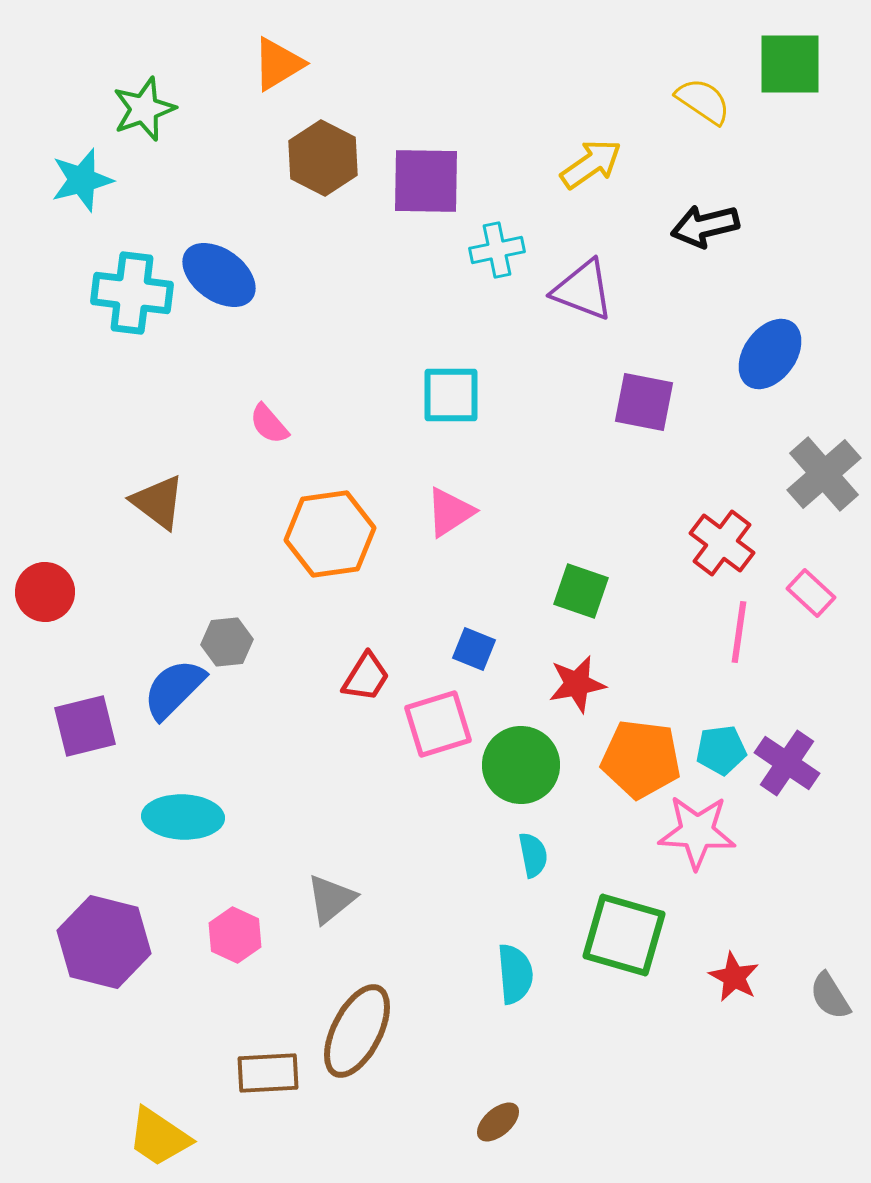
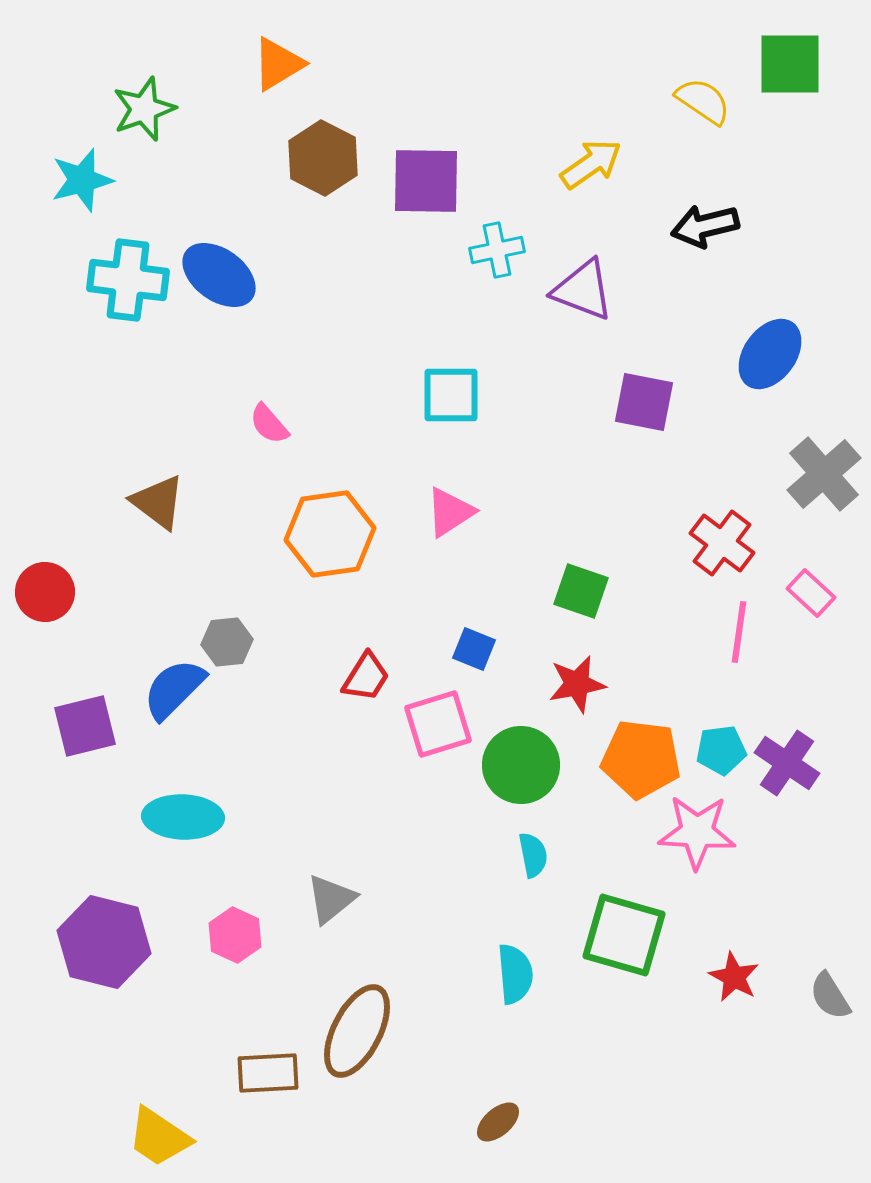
cyan cross at (132, 293): moved 4 px left, 13 px up
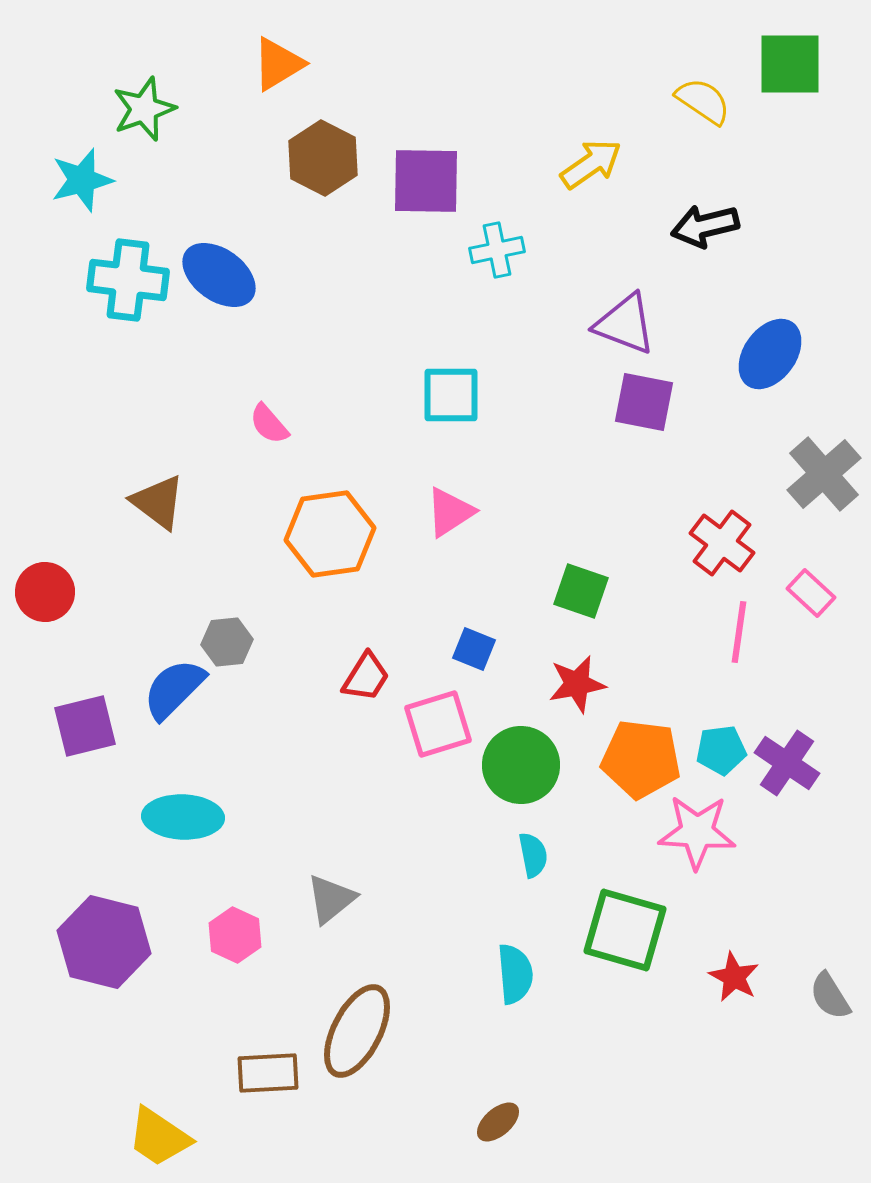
purple triangle at (583, 290): moved 42 px right, 34 px down
green square at (624, 935): moved 1 px right, 5 px up
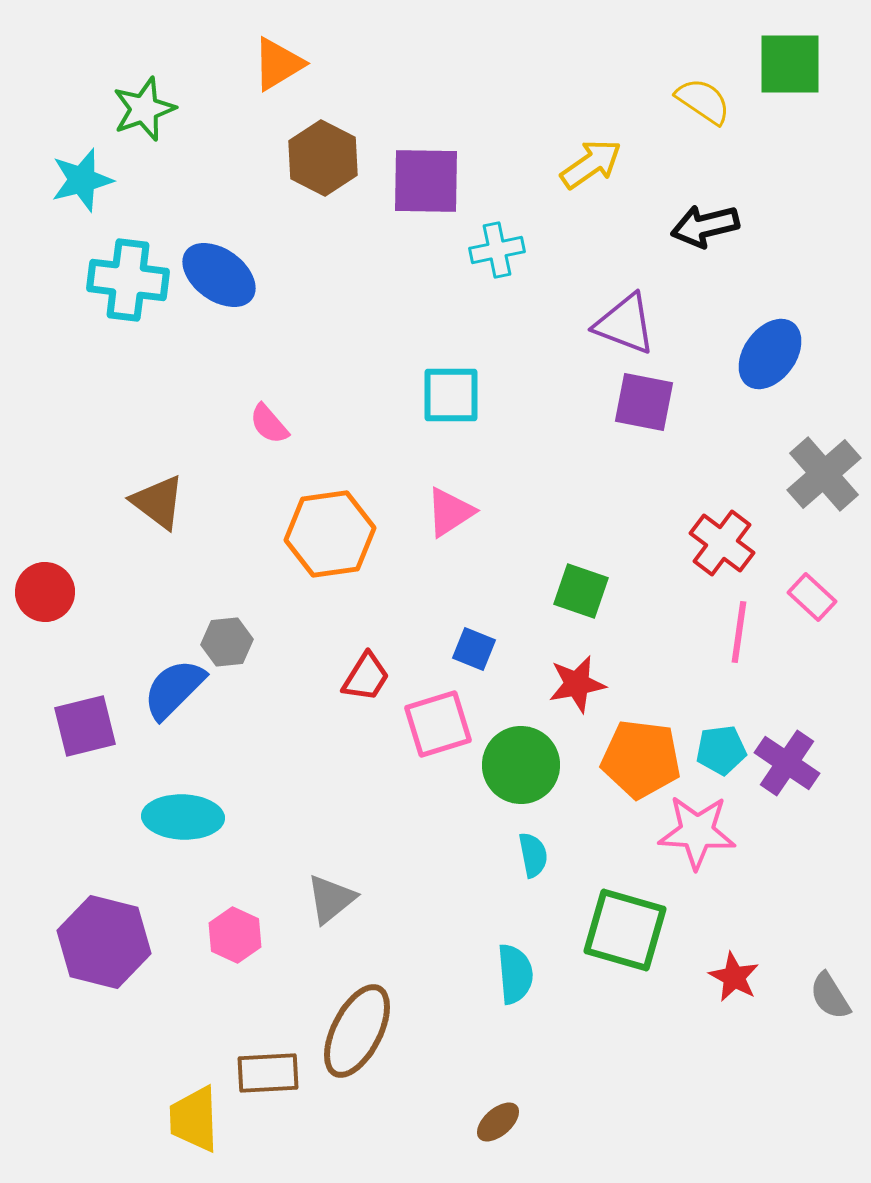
pink rectangle at (811, 593): moved 1 px right, 4 px down
yellow trapezoid at (159, 1137): moved 35 px right, 18 px up; rotated 54 degrees clockwise
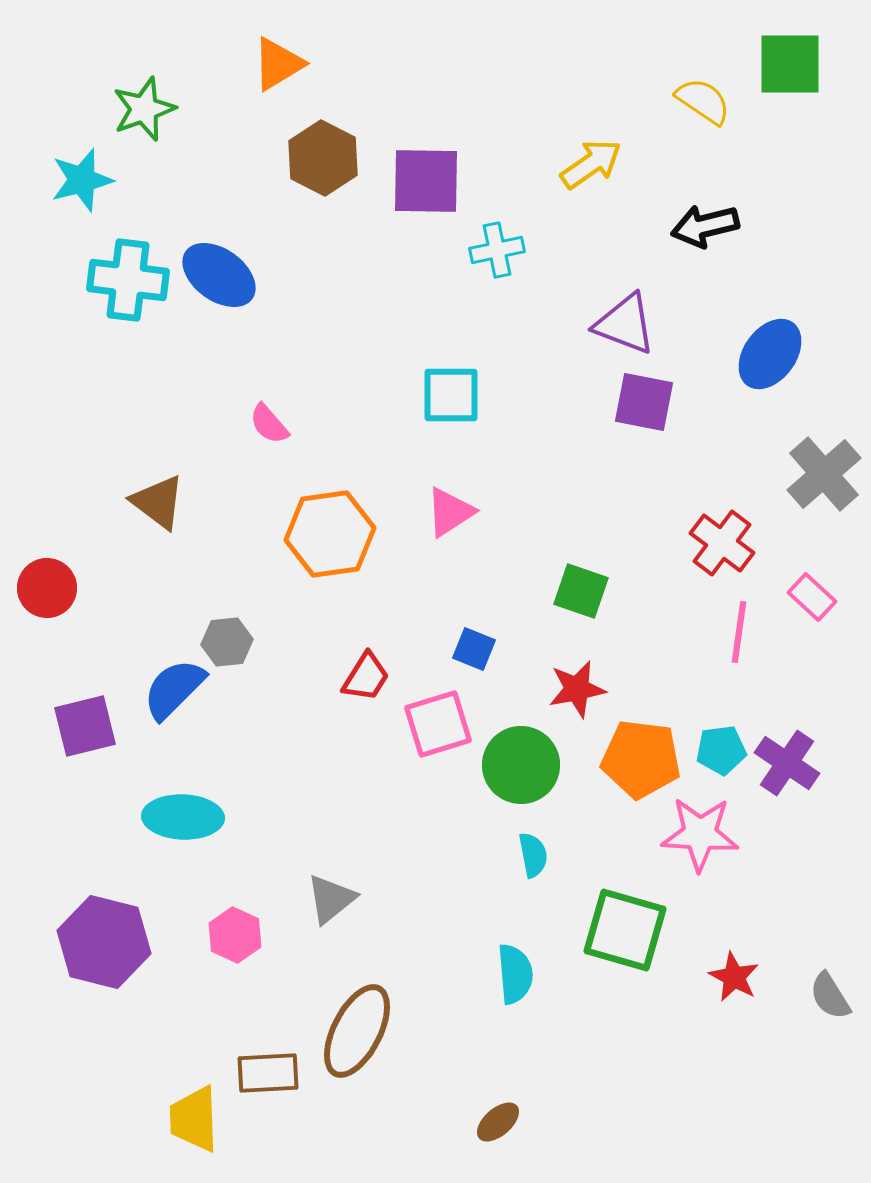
red circle at (45, 592): moved 2 px right, 4 px up
red star at (577, 684): moved 5 px down
pink star at (697, 832): moved 3 px right, 2 px down
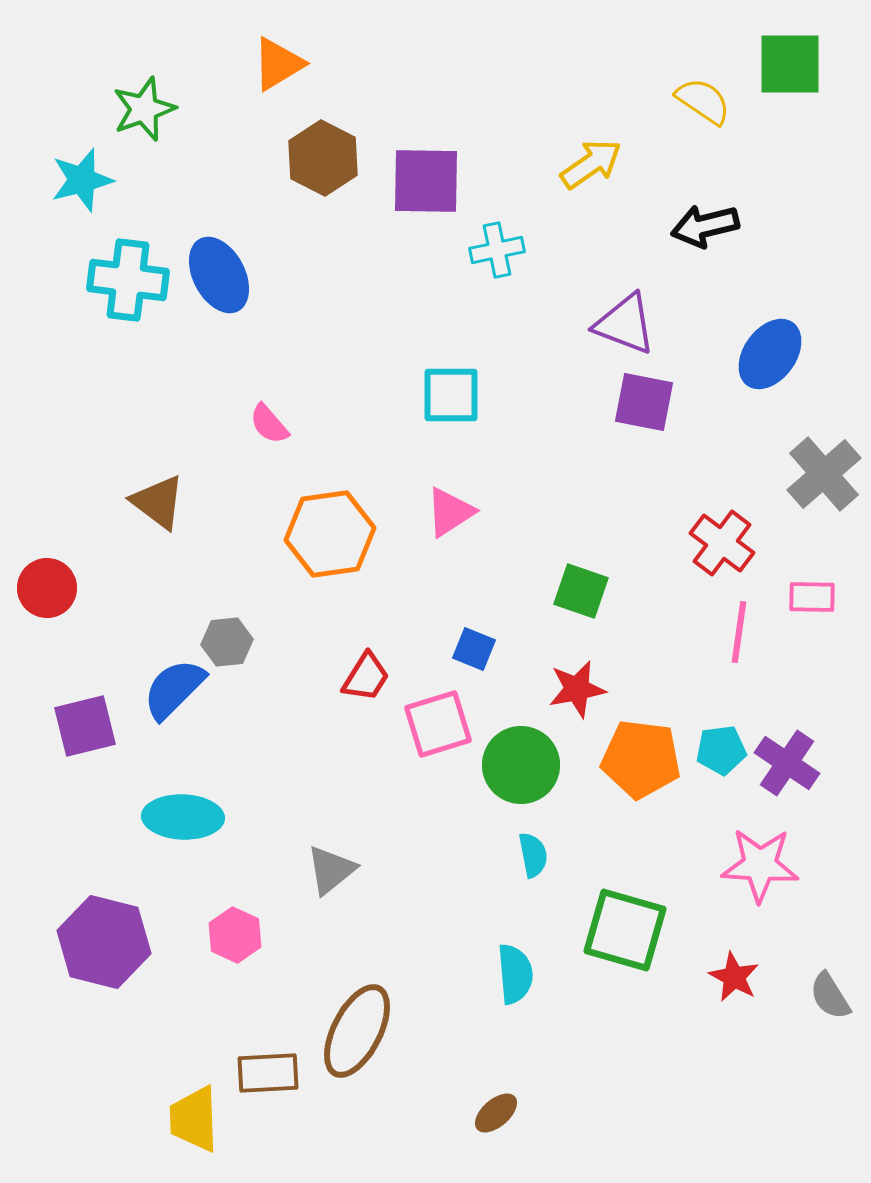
blue ellipse at (219, 275): rotated 26 degrees clockwise
pink rectangle at (812, 597): rotated 42 degrees counterclockwise
pink star at (700, 834): moved 60 px right, 31 px down
gray triangle at (331, 899): moved 29 px up
brown ellipse at (498, 1122): moved 2 px left, 9 px up
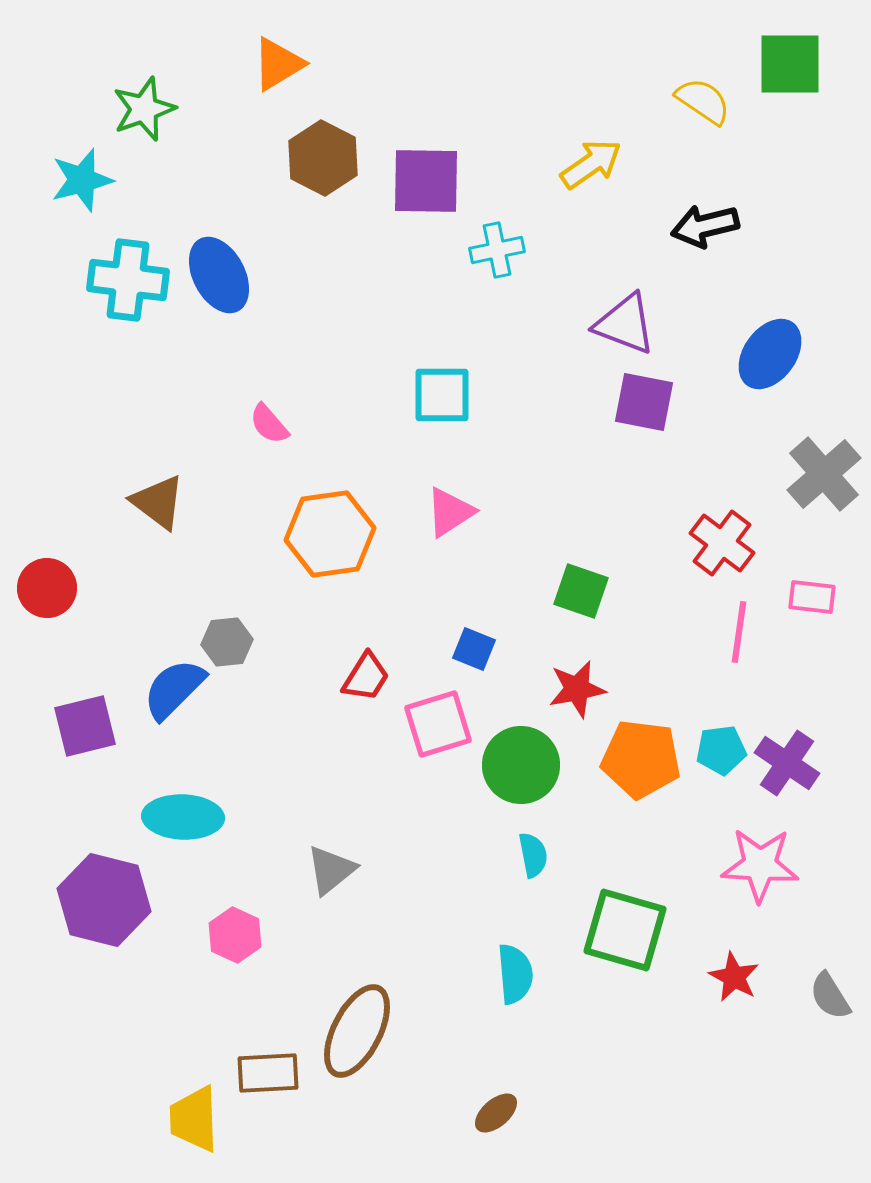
cyan square at (451, 395): moved 9 px left
pink rectangle at (812, 597): rotated 6 degrees clockwise
purple hexagon at (104, 942): moved 42 px up
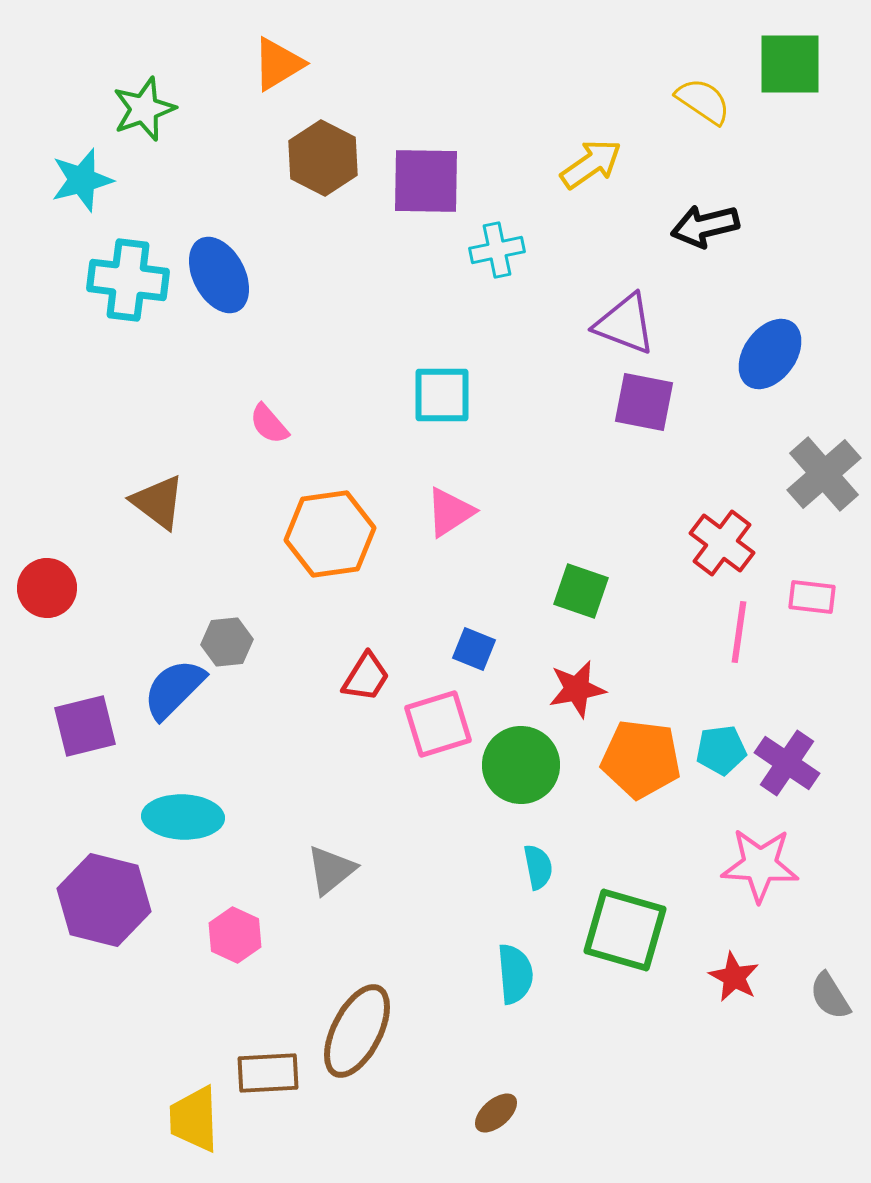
cyan semicircle at (533, 855): moved 5 px right, 12 px down
